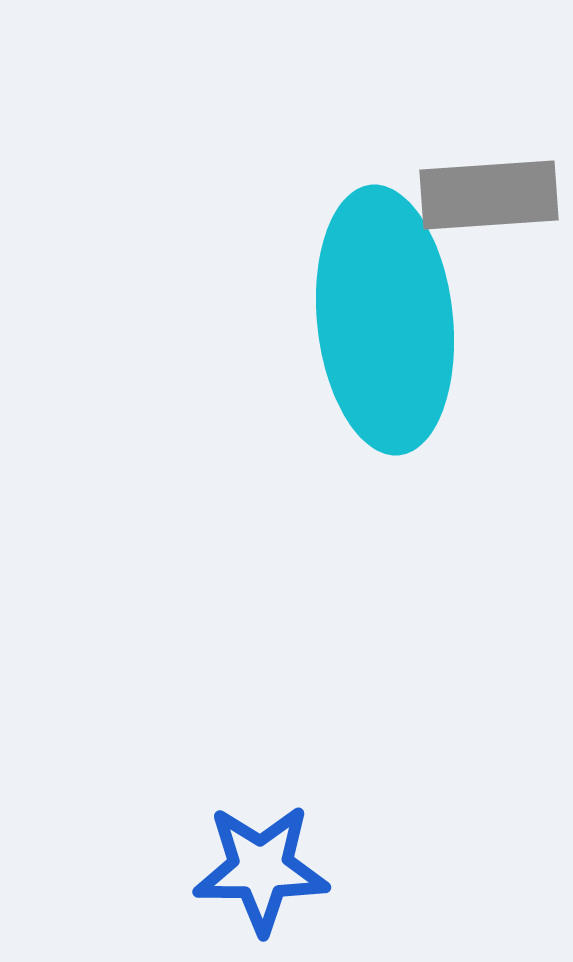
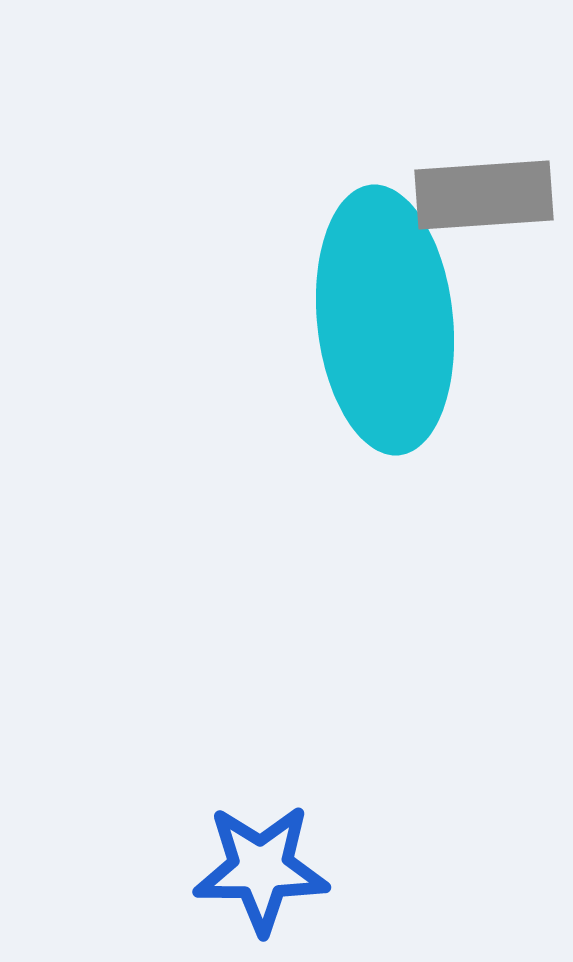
gray rectangle: moved 5 px left
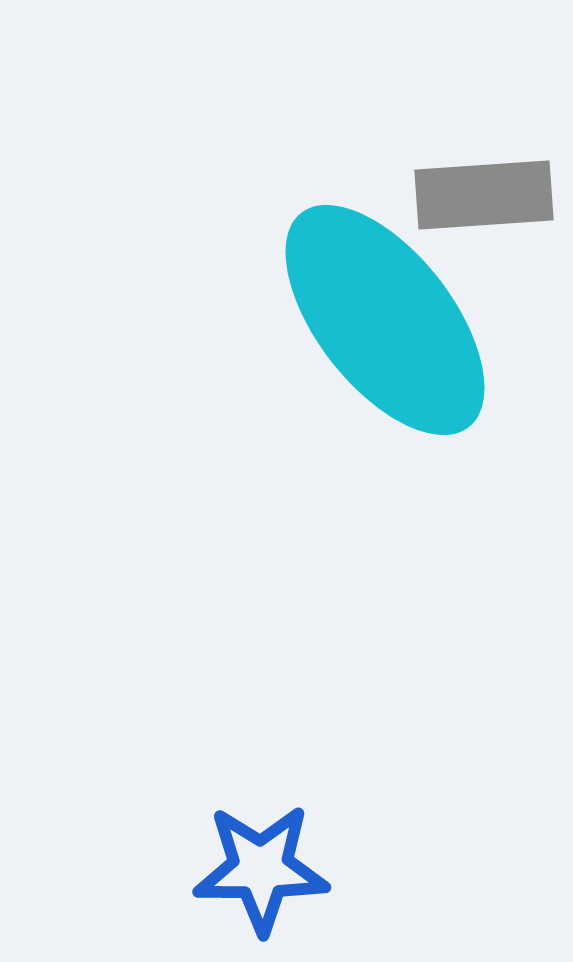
cyan ellipse: rotated 32 degrees counterclockwise
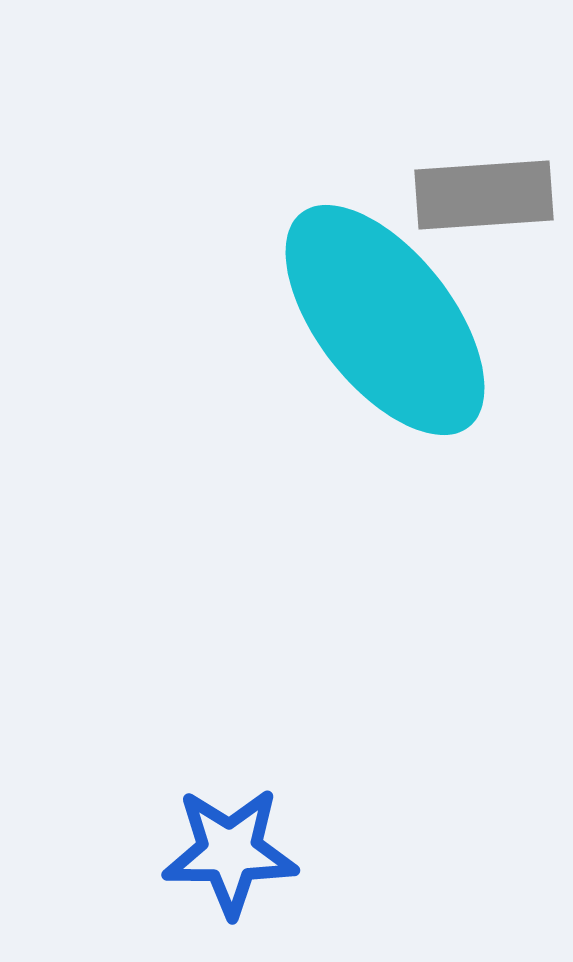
blue star: moved 31 px left, 17 px up
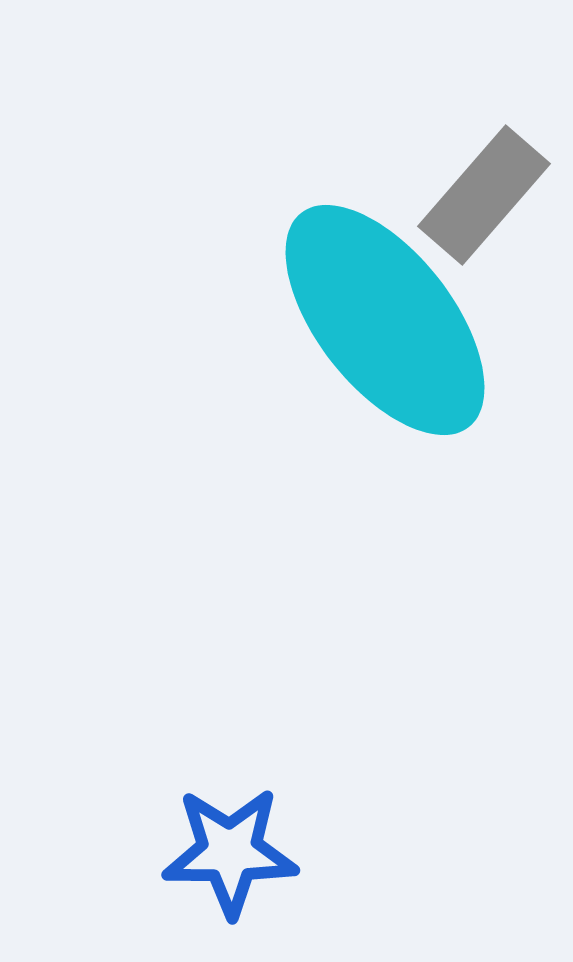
gray rectangle: rotated 45 degrees counterclockwise
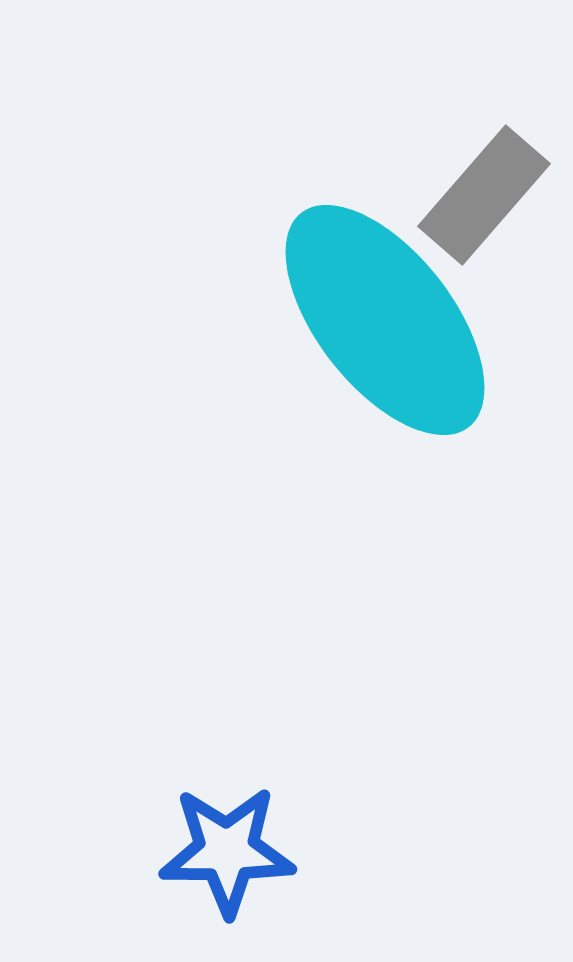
blue star: moved 3 px left, 1 px up
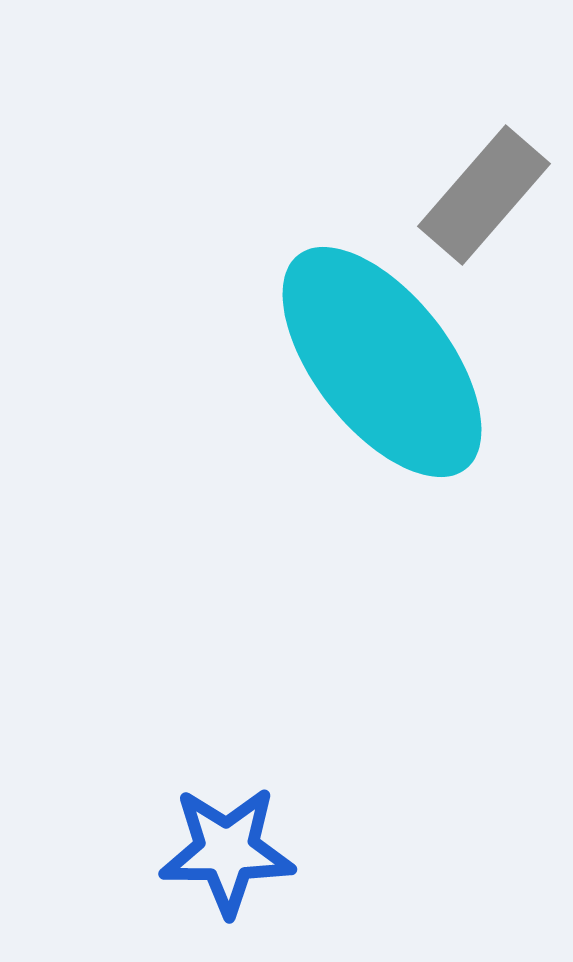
cyan ellipse: moved 3 px left, 42 px down
